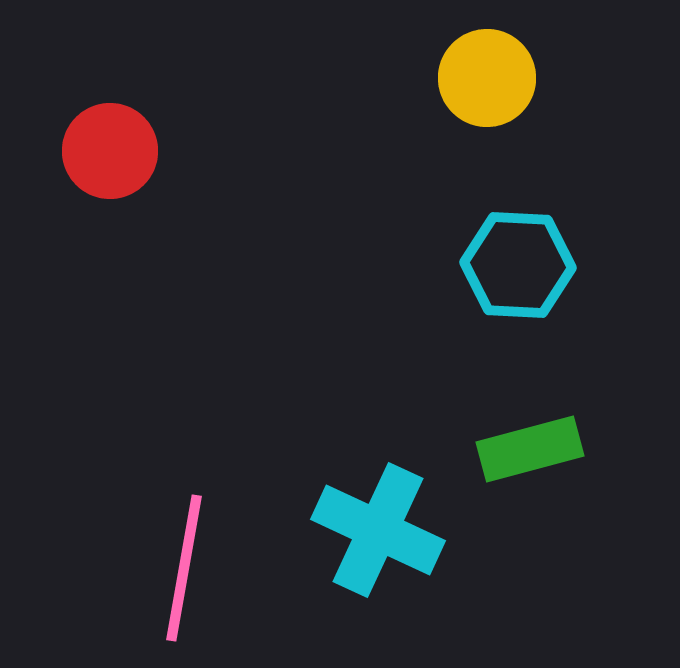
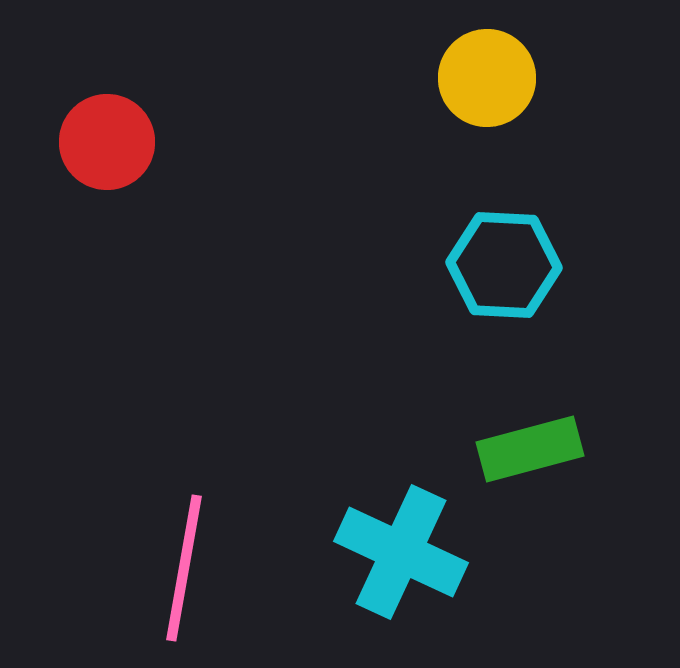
red circle: moved 3 px left, 9 px up
cyan hexagon: moved 14 px left
cyan cross: moved 23 px right, 22 px down
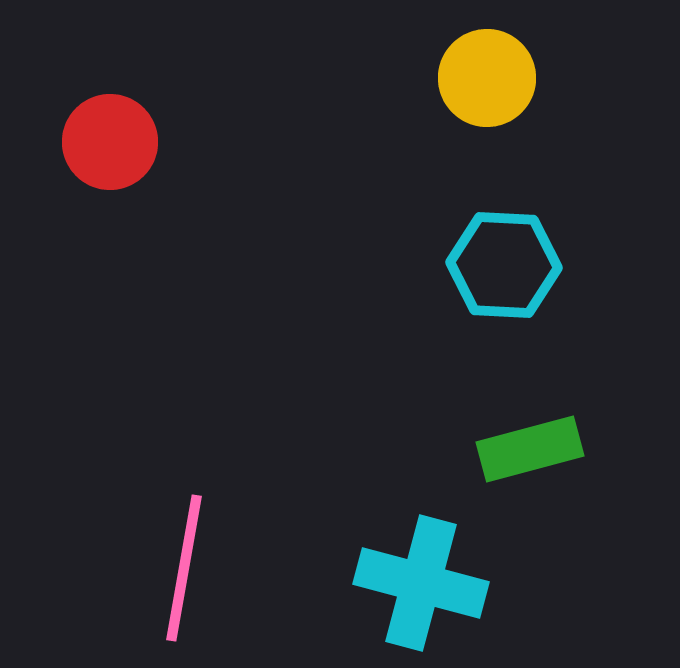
red circle: moved 3 px right
cyan cross: moved 20 px right, 31 px down; rotated 10 degrees counterclockwise
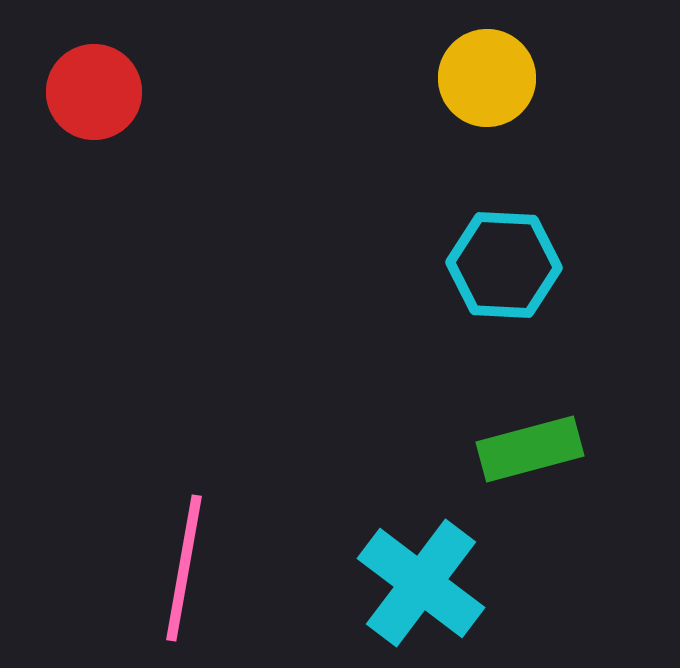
red circle: moved 16 px left, 50 px up
cyan cross: rotated 22 degrees clockwise
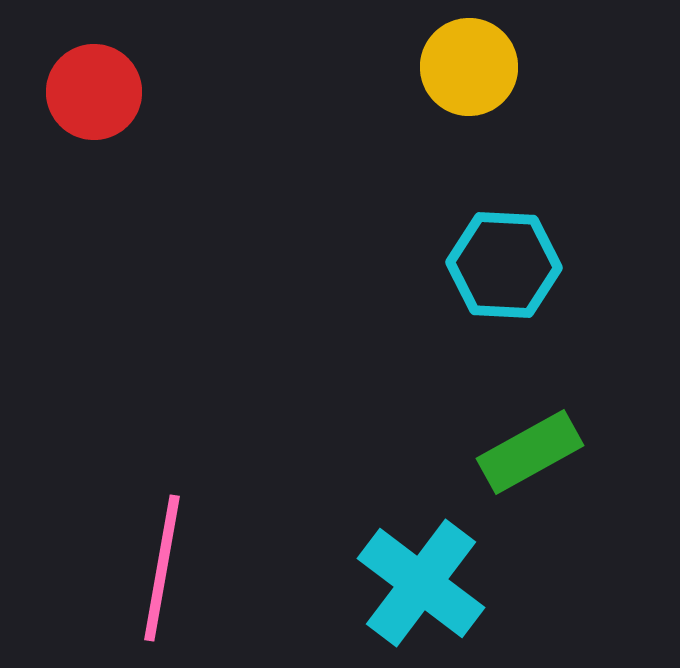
yellow circle: moved 18 px left, 11 px up
green rectangle: moved 3 px down; rotated 14 degrees counterclockwise
pink line: moved 22 px left
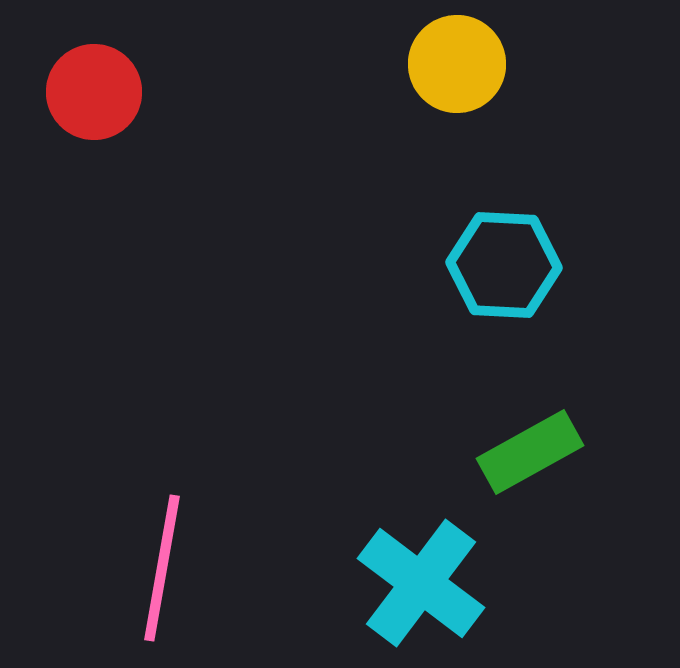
yellow circle: moved 12 px left, 3 px up
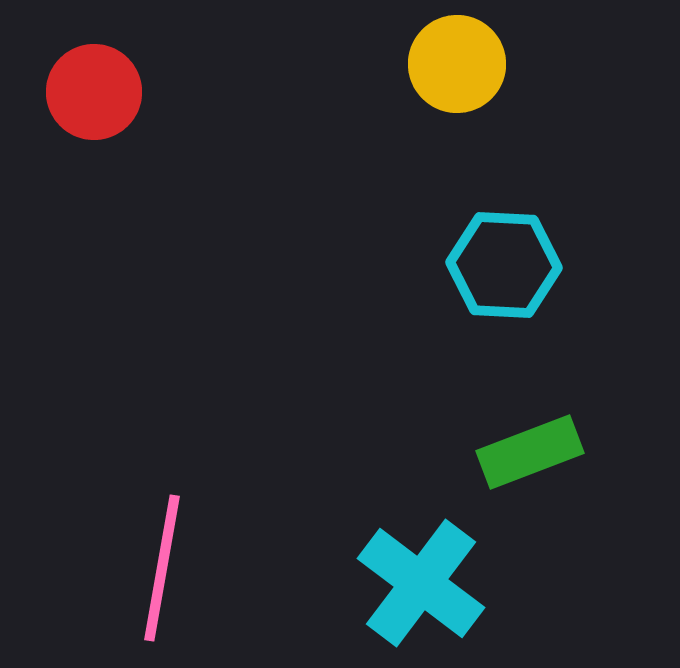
green rectangle: rotated 8 degrees clockwise
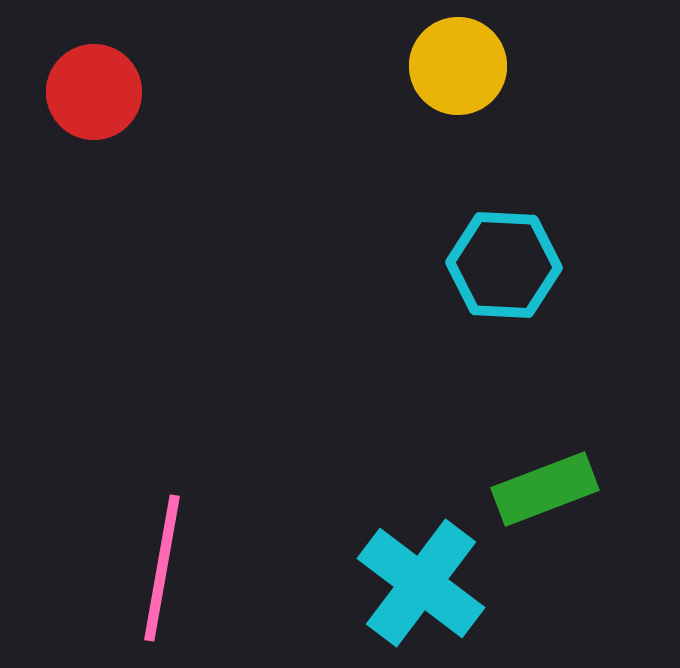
yellow circle: moved 1 px right, 2 px down
green rectangle: moved 15 px right, 37 px down
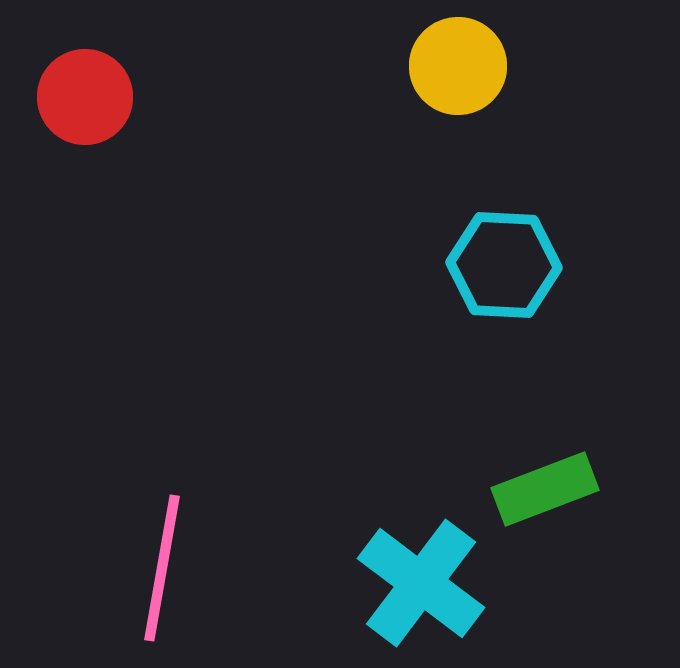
red circle: moved 9 px left, 5 px down
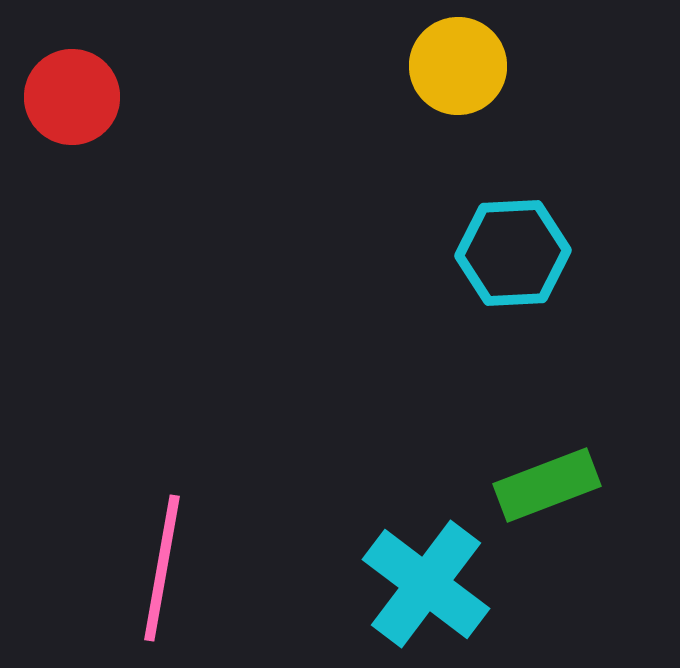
red circle: moved 13 px left
cyan hexagon: moved 9 px right, 12 px up; rotated 6 degrees counterclockwise
green rectangle: moved 2 px right, 4 px up
cyan cross: moved 5 px right, 1 px down
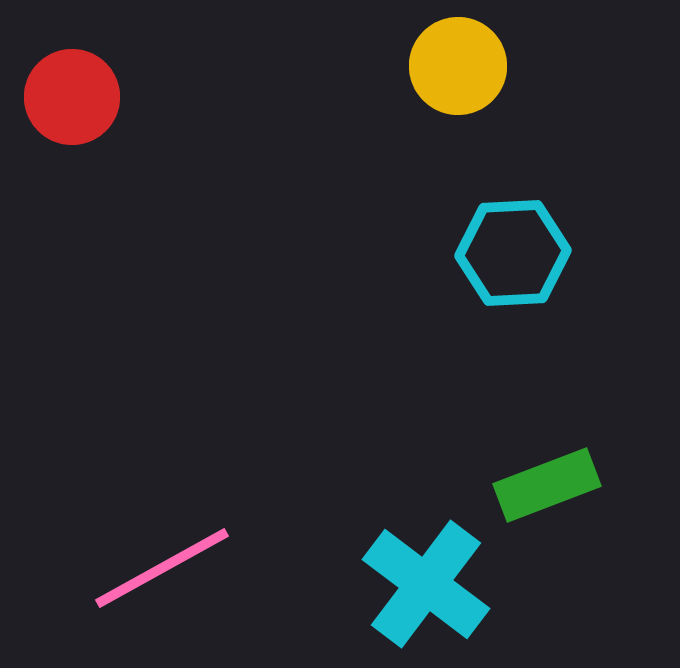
pink line: rotated 51 degrees clockwise
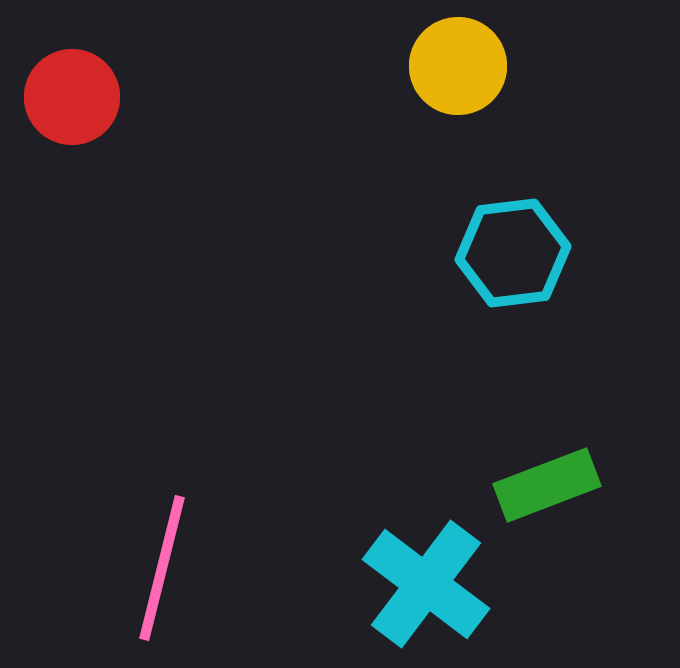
cyan hexagon: rotated 4 degrees counterclockwise
pink line: rotated 47 degrees counterclockwise
